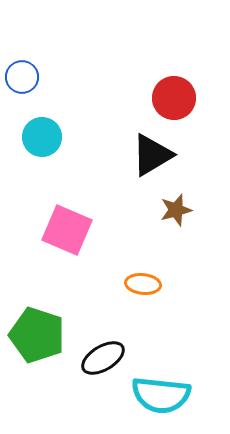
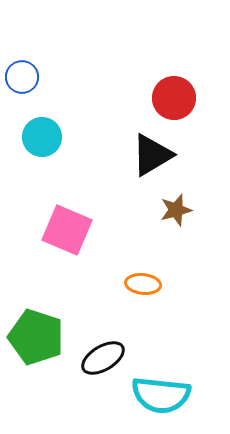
green pentagon: moved 1 px left, 2 px down
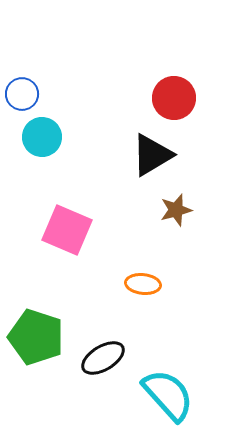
blue circle: moved 17 px down
cyan semicircle: moved 7 px right; rotated 138 degrees counterclockwise
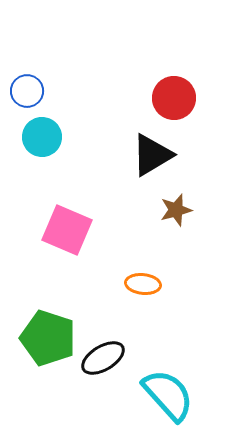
blue circle: moved 5 px right, 3 px up
green pentagon: moved 12 px right, 1 px down
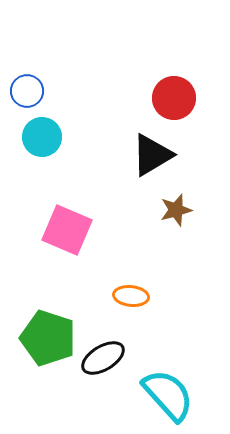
orange ellipse: moved 12 px left, 12 px down
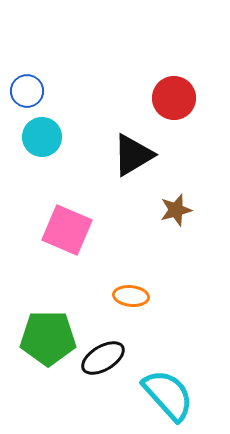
black triangle: moved 19 px left
green pentagon: rotated 18 degrees counterclockwise
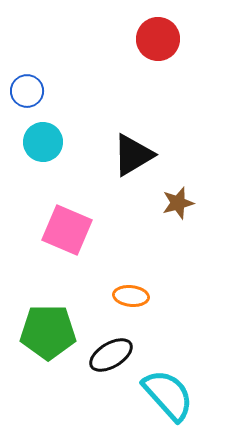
red circle: moved 16 px left, 59 px up
cyan circle: moved 1 px right, 5 px down
brown star: moved 2 px right, 7 px up
green pentagon: moved 6 px up
black ellipse: moved 8 px right, 3 px up
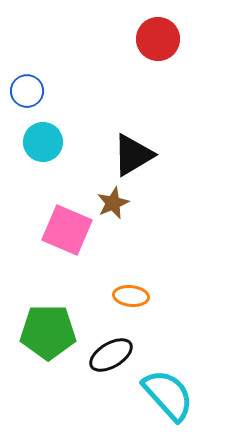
brown star: moved 65 px left; rotated 8 degrees counterclockwise
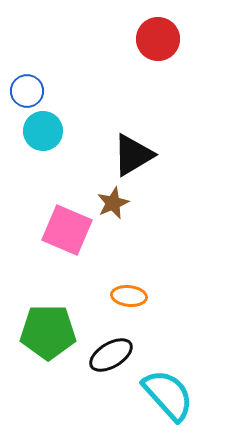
cyan circle: moved 11 px up
orange ellipse: moved 2 px left
